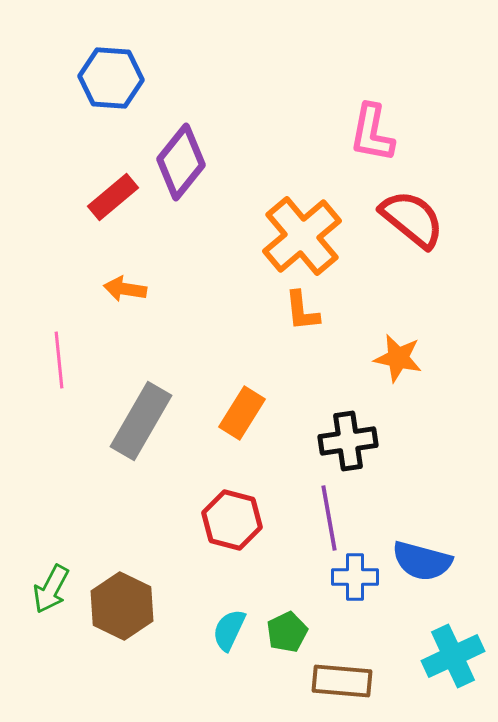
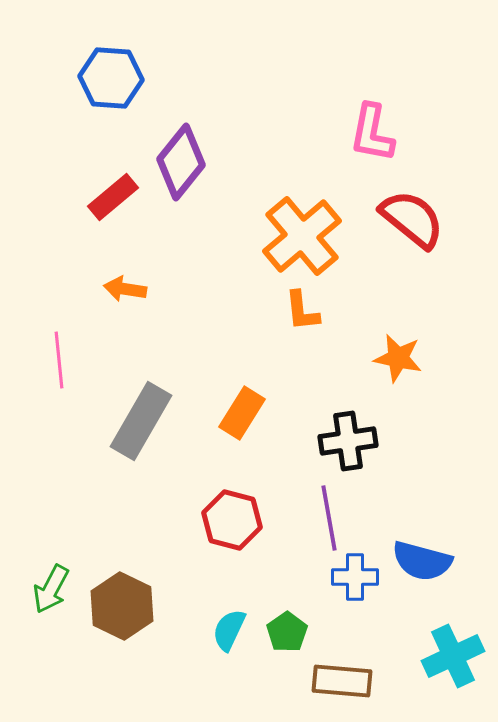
green pentagon: rotated 9 degrees counterclockwise
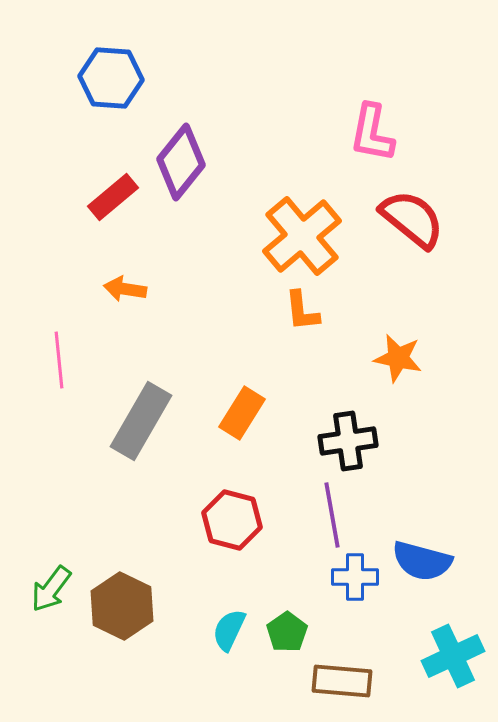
purple line: moved 3 px right, 3 px up
green arrow: rotated 9 degrees clockwise
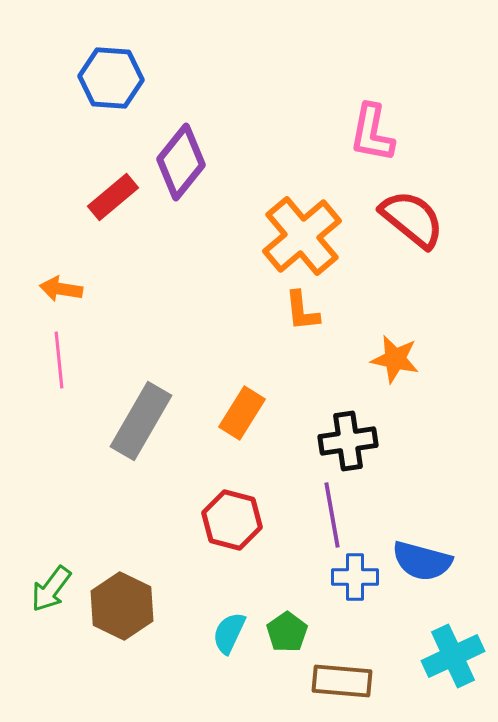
orange arrow: moved 64 px left
orange star: moved 3 px left, 1 px down
cyan semicircle: moved 3 px down
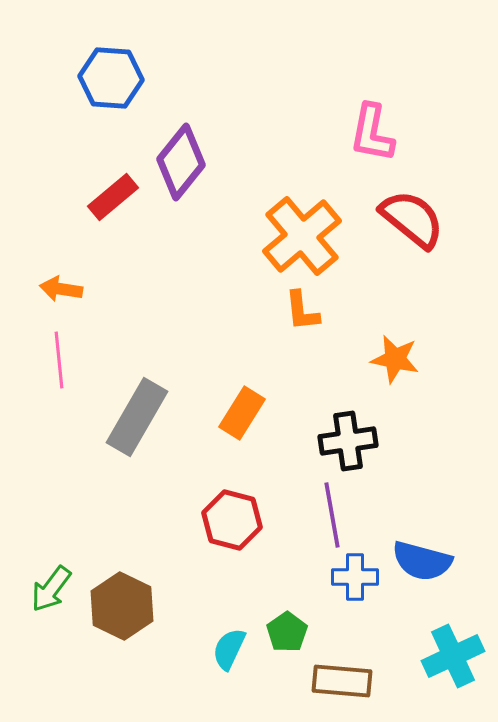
gray rectangle: moved 4 px left, 4 px up
cyan semicircle: moved 16 px down
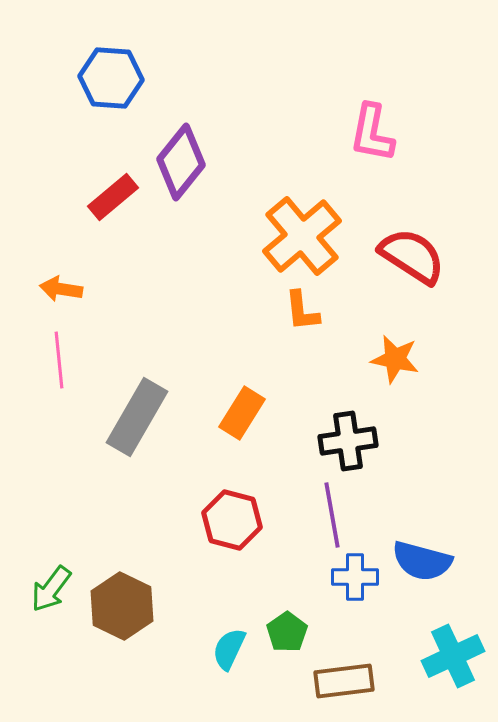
red semicircle: moved 37 px down; rotated 6 degrees counterclockwise
brown rectangle: moved 2 px right; rotated 12 degrees counterclockwise
